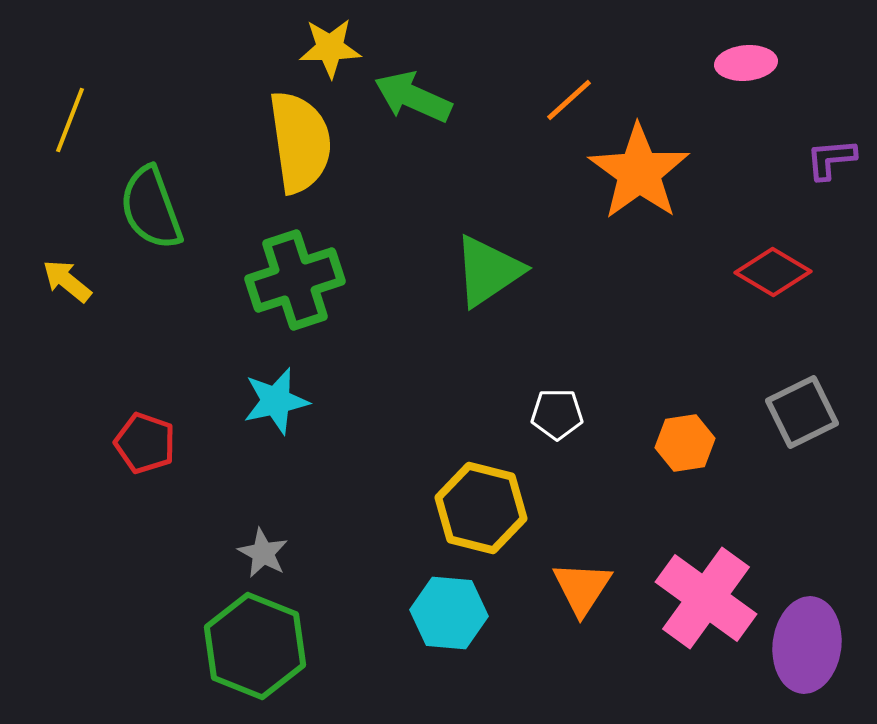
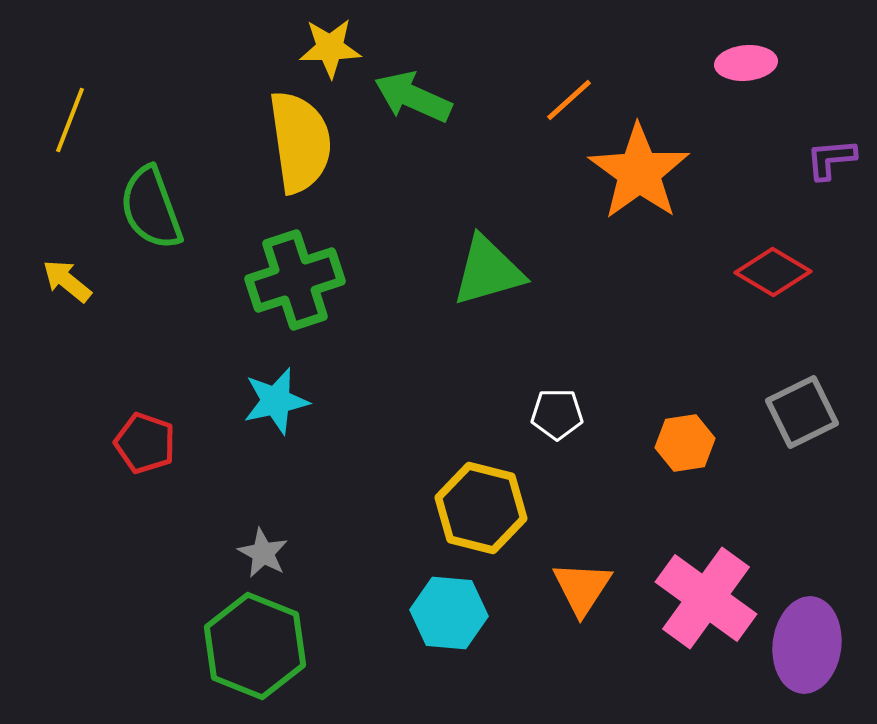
green triangle: rotated 18 degrees clockwise
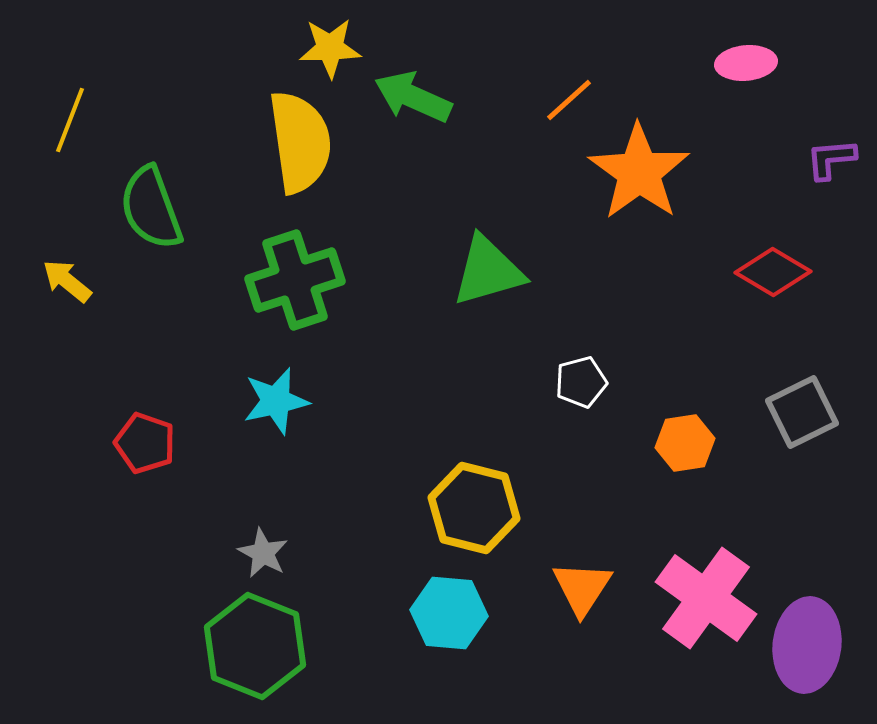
white pentagon: moved 24 px right, 32 px up; rotated 15 degrees counterclockwise
yellow hexagon: moved 7 px left
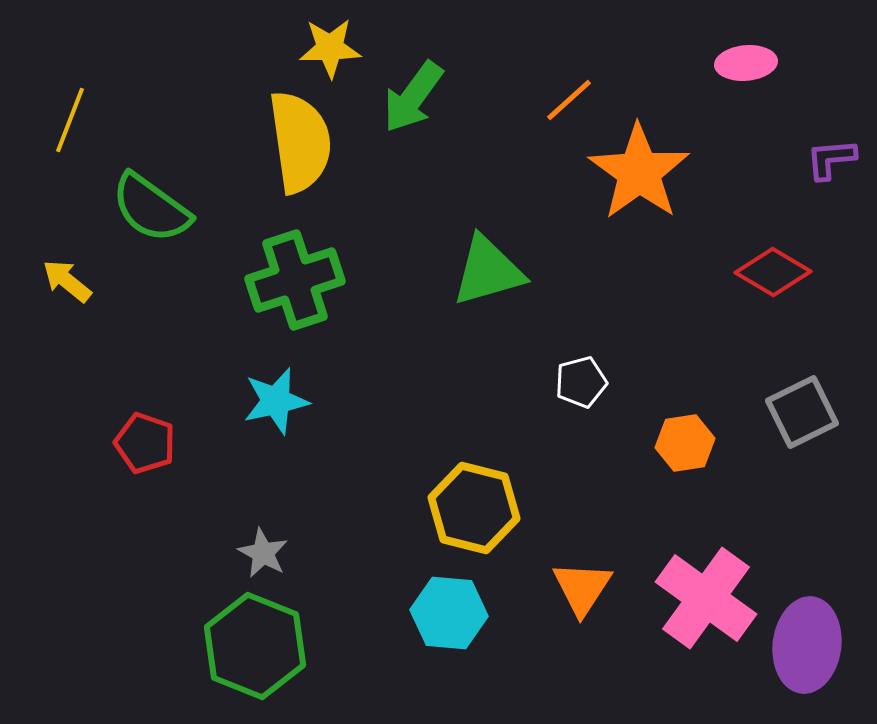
green arrow: rotated 78 degrees counterclockwise
green semicircle: rotated 34 degrees counterclockwise
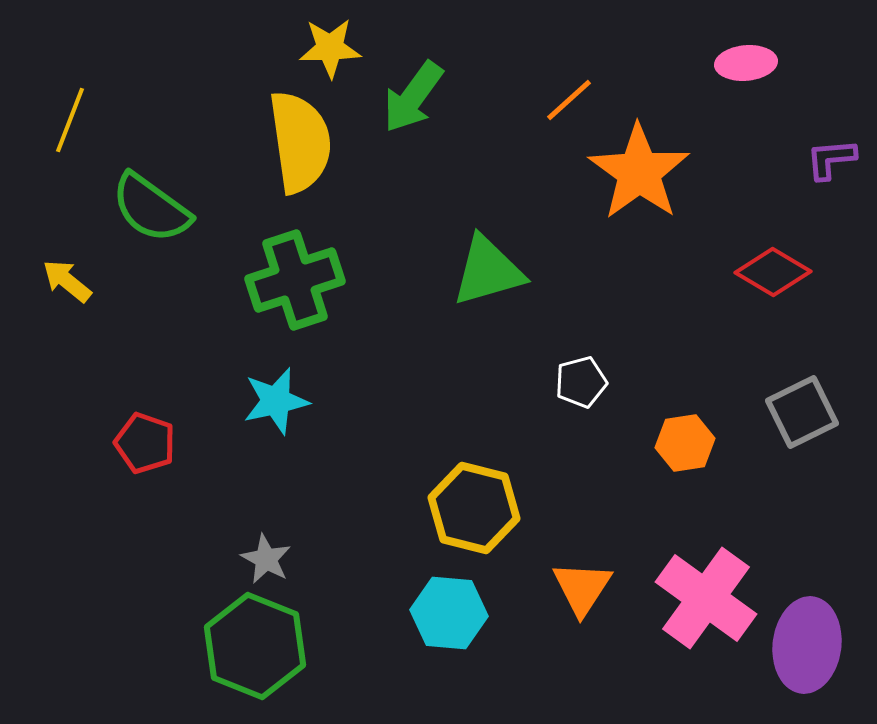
gray star: moved 3 px right, 6 px down
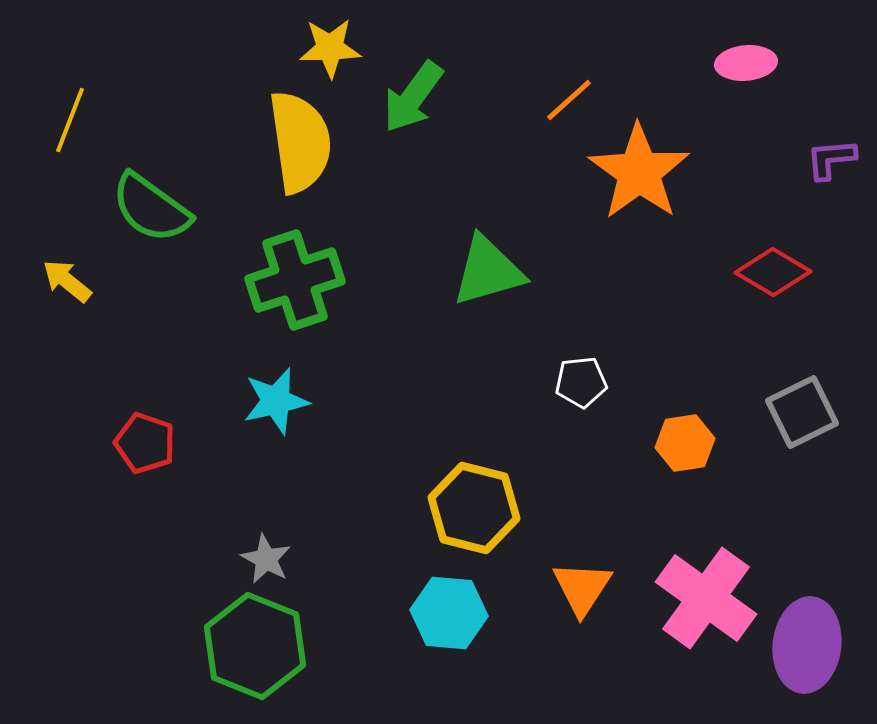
white pentagon: rotated 9 degrees clockwise
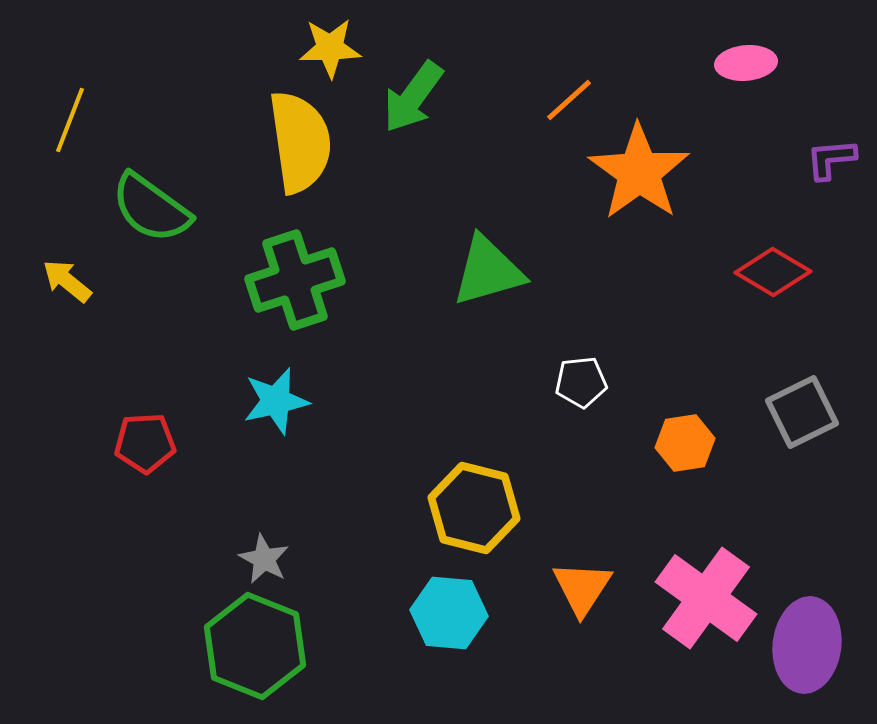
red pentagon: rotated 22 degrees counterclockwise
gray star: moved 2 px left
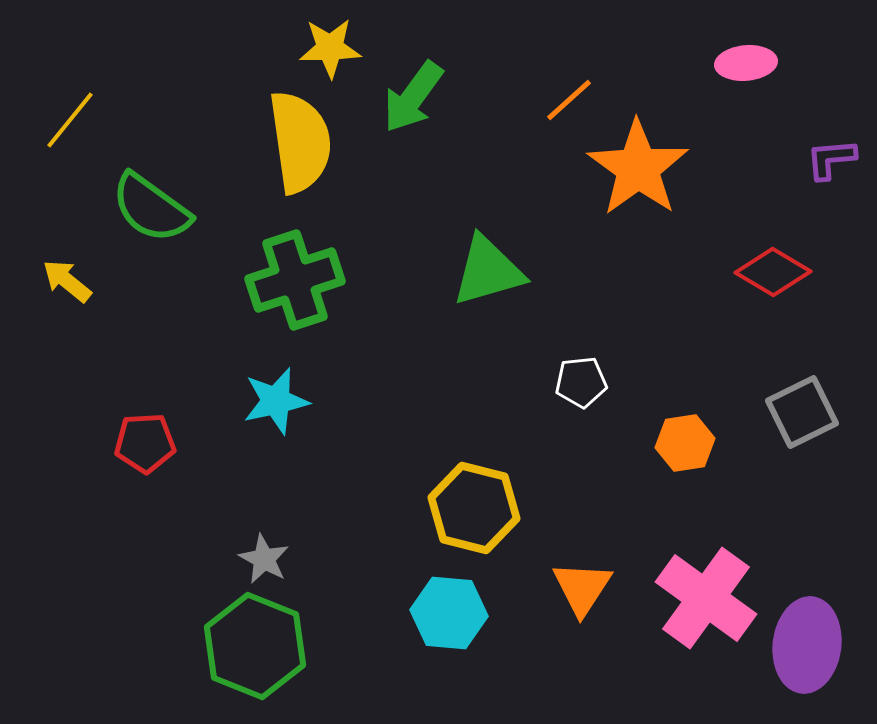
yellow line: rotated 18 degrees clockwise
orange star: moved 1 px left, 4 px up
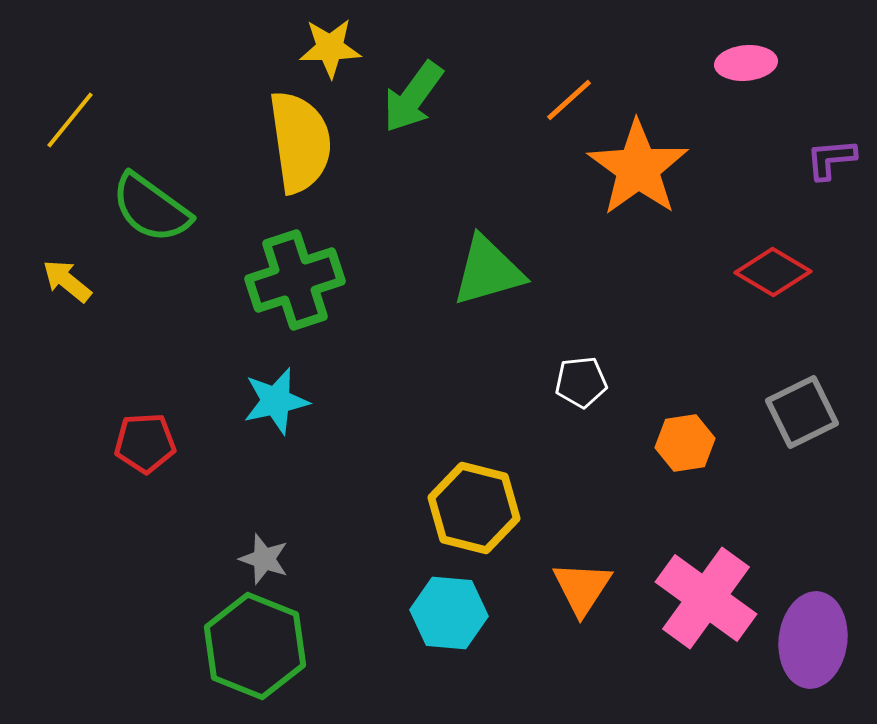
gray star: rotated 9 degrees counterclockwise
purple ellipse: moved 6 px right, 5 px up
